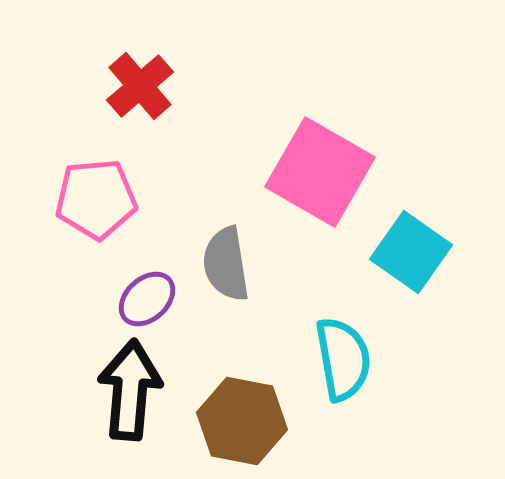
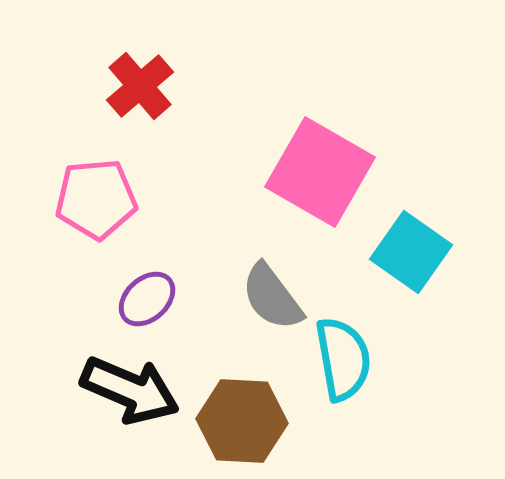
gray semicircle: moved 46 px right, 33 px down; rotated 28 degrees counterclockwise
black arrow: rotated 108 degrees clockwise
brown hexagon: rotated 8 degrees counterclockwise
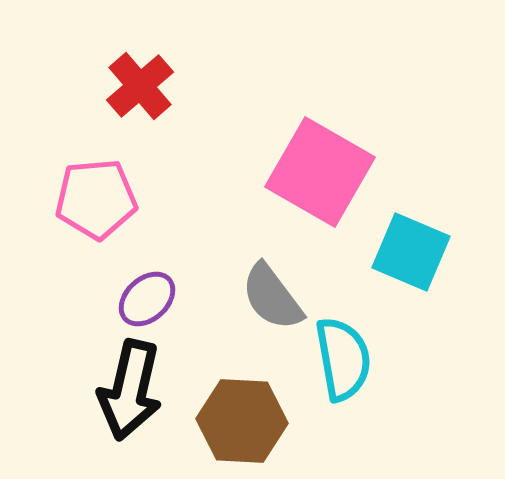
cyan square: rotated 12 degrees counterclockwise
black arrow: rotated 80 degrees clockwise
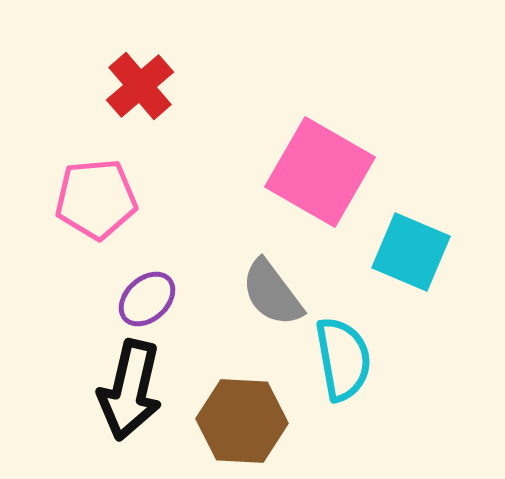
gray semicircle: moved 4 px up
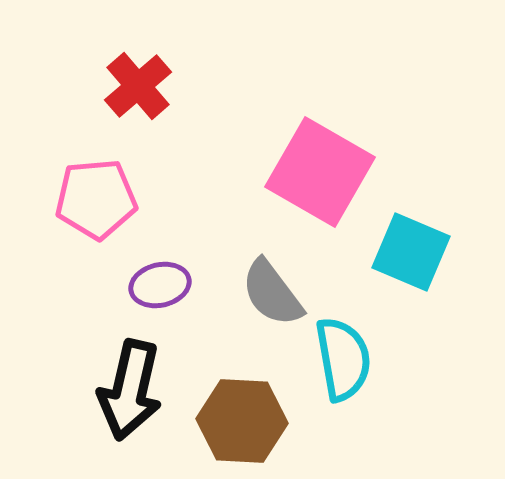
red cross: moved 2 px left
purple ellipse: moved 13 px right, 14 px up; rotated 30 degrees clockwise
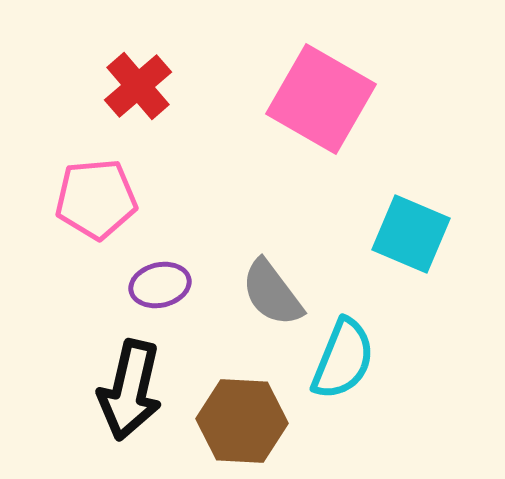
pink square: moved 1 px right, 73 px up
cyan square: moved 18 px up
cyan semicircle: rotated 32 degrees clockwise
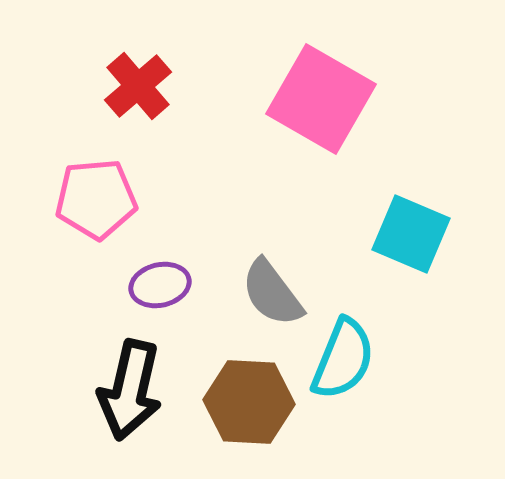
brown hexagon: moved 7 px right, 19 px up
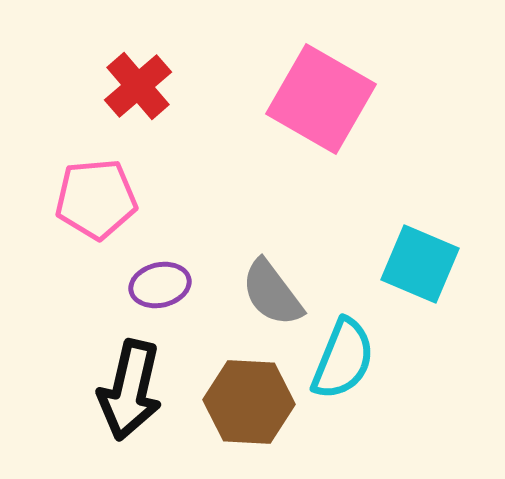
cyan square: moved 9 px right, 30 px down
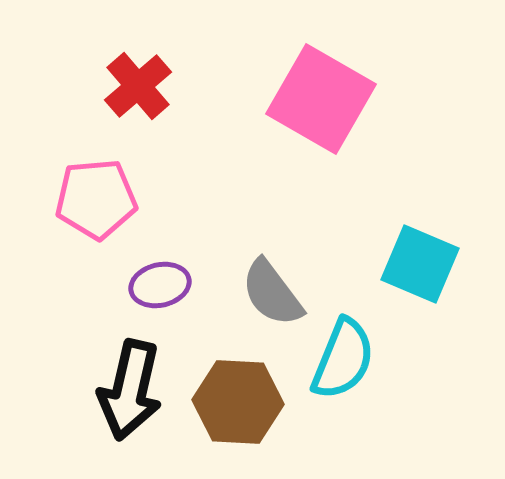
brown hexagon: moved 11 px left
